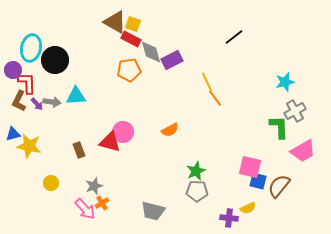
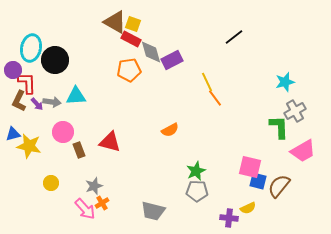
pink circle: moved 60 px left
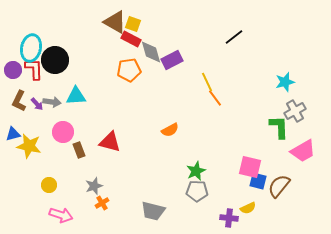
red L-shape: moved 7 px right, 14 px up
yellow circle: moved 2 px left, 2 px down
pink arrow: moved 24 px left, 6 px down; rotated 30 degrees counterclockwise
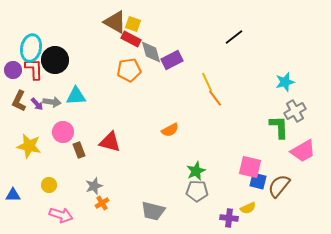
blue triangle: moved 61 px down; rotated 14 degrees clockwise
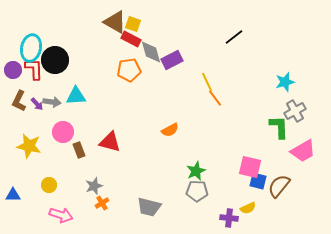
gray trapezoid: moved 4 px left, 4 px up
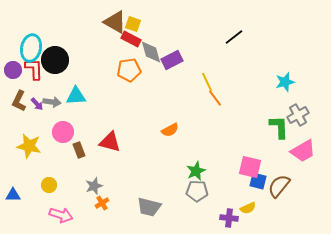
gray cross: moved 3 px right, 4 px down
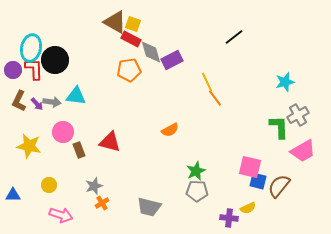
cyan triangle: rotated 10 degrees clockwise
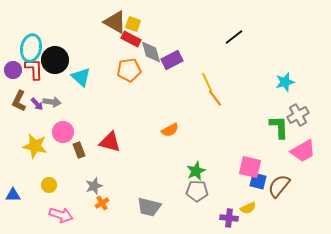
cyan triangle: moved 5 px right, 19 px up; rotated 35 degrees clockwise
yellow star: moved 6 px right
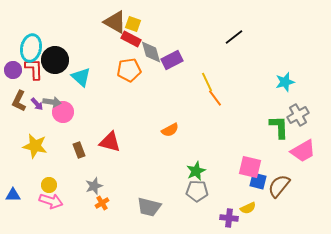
pink circle: moved 20 px up
pink arrow: moved 10 px left, 14 px up
